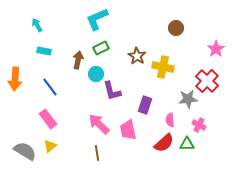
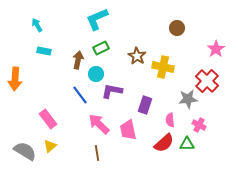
brown circle: moved 1 px right
blue line: moved 30 px right, 8 px down
purple L-shape: rotated 115 degrees clockwise
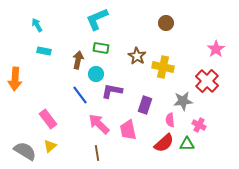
brown circle: moved 11 px left, 5 px up
green rectangle: rotated 35 degrees clockwise
gray star: moved 5 px left, 2 px down
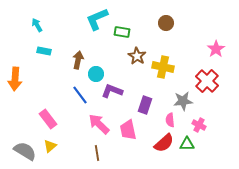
green rectangle: moved 21 px right, 16 px up
purple L-shape: rotated 10 degrees clockwise
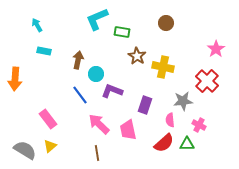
gray semicircle: moved 1 px up
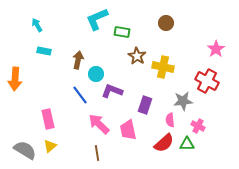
red cross: rotated 15 degrees counterclockwise
pink rectangle: rotated 24 degrees clockwise
pink cross: moved 1 px left, 1 px down
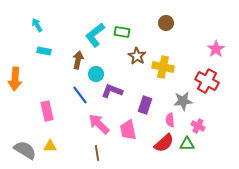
cyan L-shape: moved 2 px left, 16 px down; rotated 15 degrees counterclockwise
pink rectangle: moved 1 px left, 8 px up
yellow triangle: rotated 40 degrees clockwise
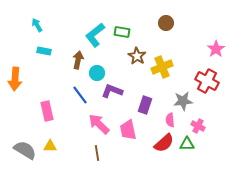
yellow cross: moved 1 px left; rotated 35 degrees counterclockwise
cyan circle: moved 1 px right, 1 px up
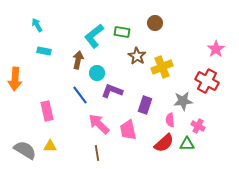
brown circle: moved 11 px left
cyan L-shape: moved 1 px left, 1 px down
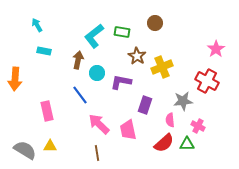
purple L-shape: moved 9 px right, 9 px up; rotated 10 degrees counterclockwise
